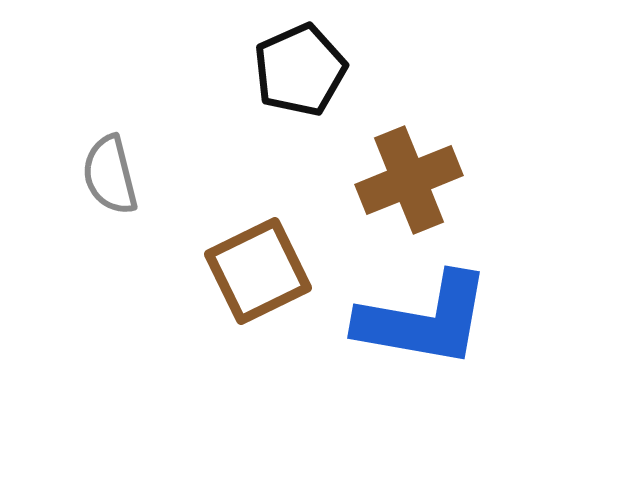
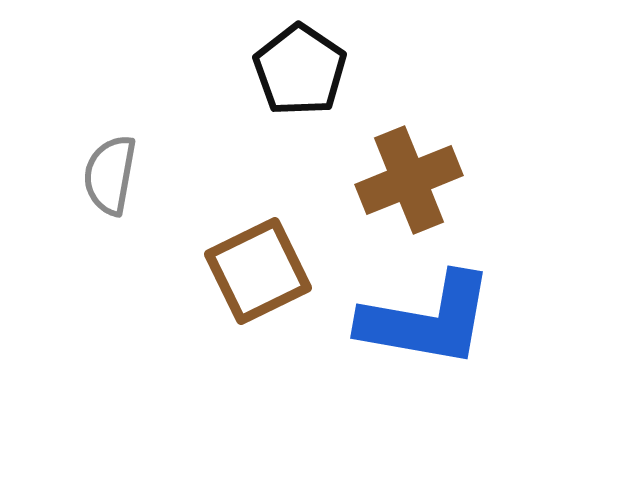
black pentagon: rotated 14 degrees counterclockwise
gray semicircle: rotated 24 degrees clockwise
blue L-shape: moved 3 px right
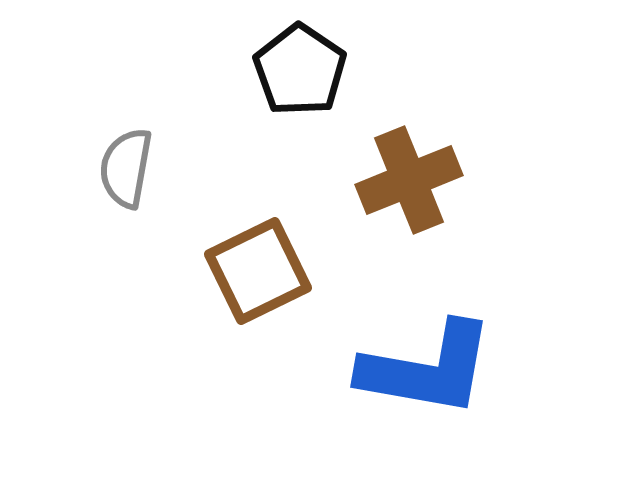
gray semicircle: moved 16 px right, 7 px up
blue L-shape: moved 49 px down
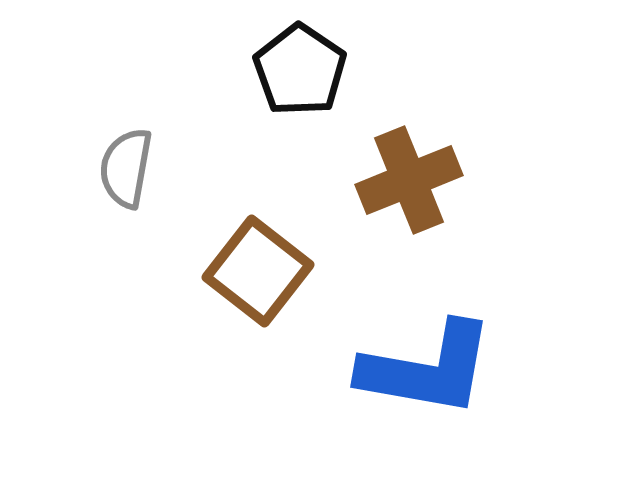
brown square: rotated 26 degrees counterclockwise
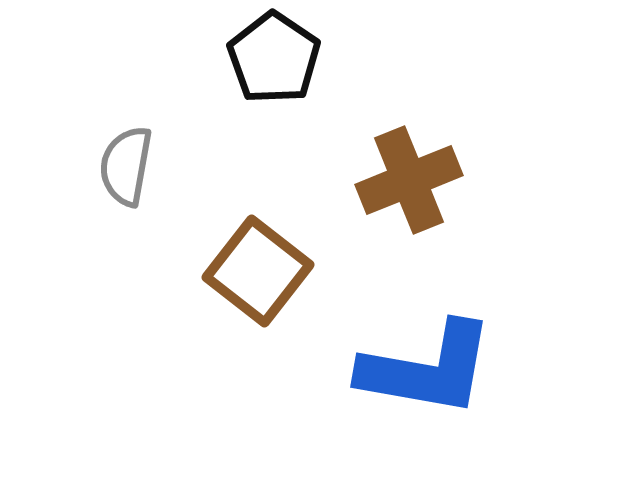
black pentagon: moved 26 px left, 12 px up
gray semicircle: moved 2 px up
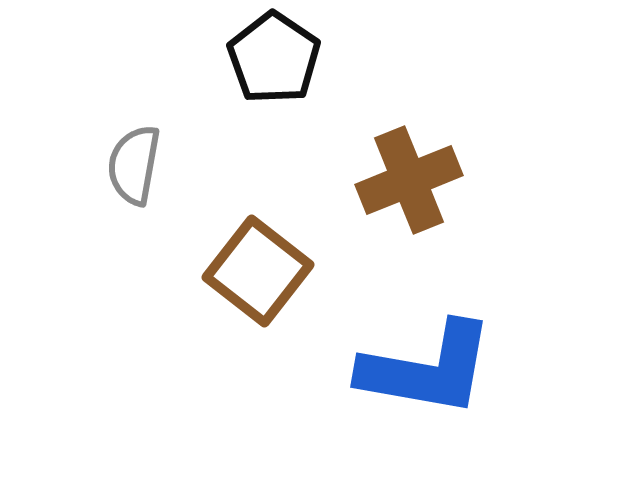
gray semicircle: moved 8 px right, 1 px up
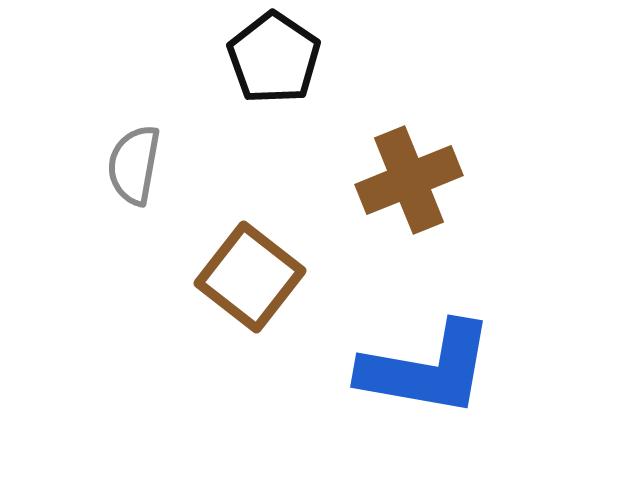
brown square: moved 8 px left, 6 px down
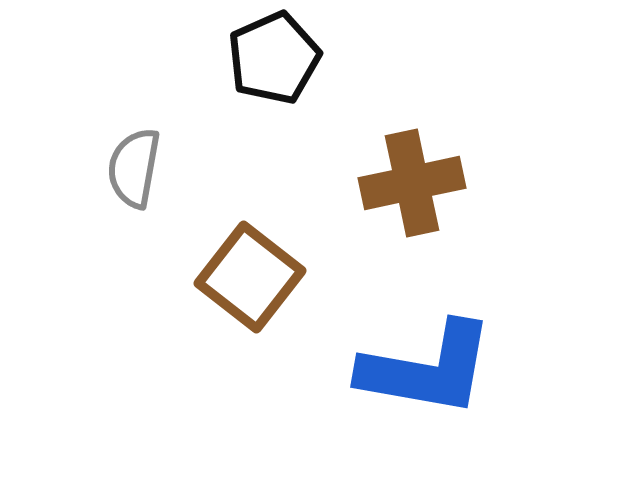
black pentagon: rotated 14 degrees clockwise
gray semicircle: moved 3 px down
brown cross: moved 3 px right, 3 px down; rotated 10 degrees clockwise
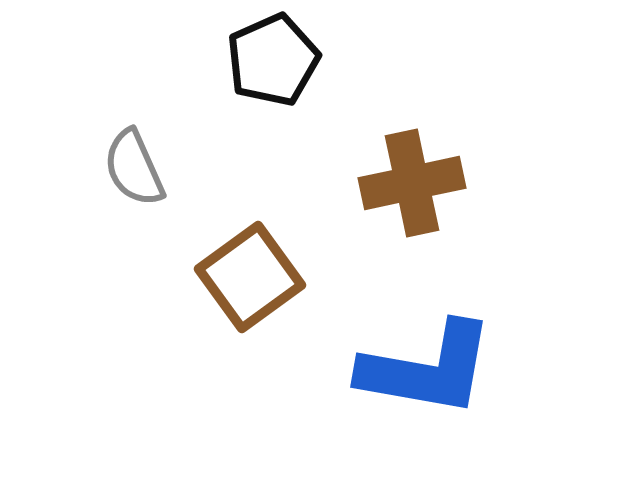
black pentagon: moved 1 px left, 2 px down
gray semicircle: rotated 34 degrees counterclockwise
brown square: rotated 16 degrees clockwise
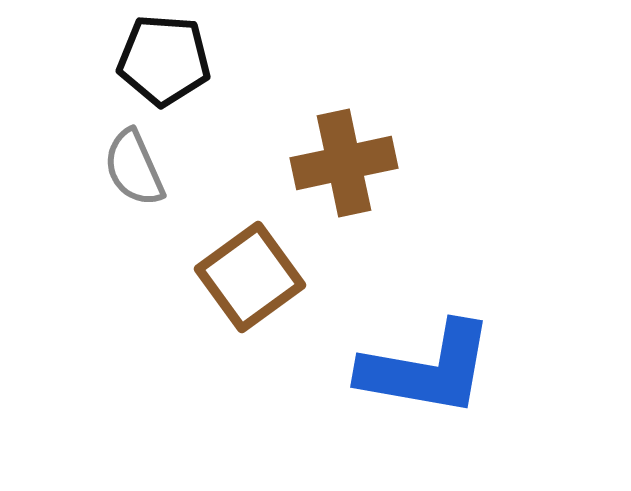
black pentagon: moved 109 px left; rotated 28 degrees clockwise
brown cross: moved 68 px left, 20 px up
